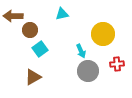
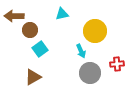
brown arrow: moved 1 px right
yellow circle: moved 8 px left, 3 px up
gray circle: moved 2 px right, 2 px down
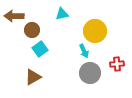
brown circle: moved 2 px right
cyan arrow: moved 3 px right
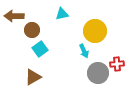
gray circle: moved 8 px right
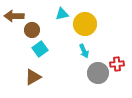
yellow circle: moved 10 px left, 7 px up
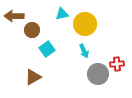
cyan square: moved 7 px right
gray circle: moved 1 px down
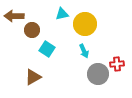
cyan square: rotated 21 degrees counterclockwise
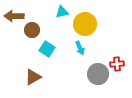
cyan triangle: moved 2 px up
cyan arrow: moved 4 px left, 3 px up
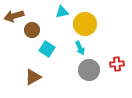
brown arrow: rotated 18 degrees counterclockwise
gray circle: moved 9 px left, 4 px up
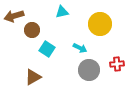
yellow circle: moved 15 px right
cyan arrow: rotated 40 degrees counterclockwise
